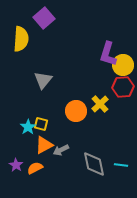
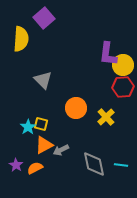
purple L-shape: rotated 10 degrees counterclockwise
gray triangle: rotated 24 degrees counterclockwise
yellow cross: moved 6 px right, 13 px down
orange circle: moved 3 px up
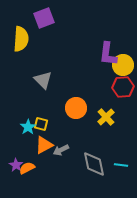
purple square: rotated 20 degrees clockwise
orange semicircle: moved 8 px left
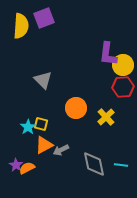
yellow semicircle: moved 13 px up
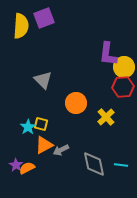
yellow circle: moved 1 px right, 2 px down
orange circle: moved 5 px up
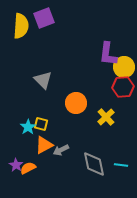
orange semicircle: moved 1 px right
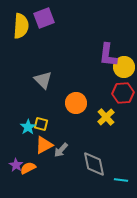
purple L-shape: moved 1 px down
red hexagon: moved 6 px down
gray arrow: rotated 21 degrees counterclockwise
cyan line: moved 15 px down
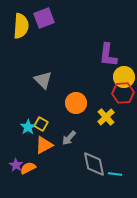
yellow circle: moved 10 px down
yellow square: rotated 16 degrees clockwise
gray arrow: moved 8 px right, 12 px up
cyan line: moved 6 px left, 6 px up
